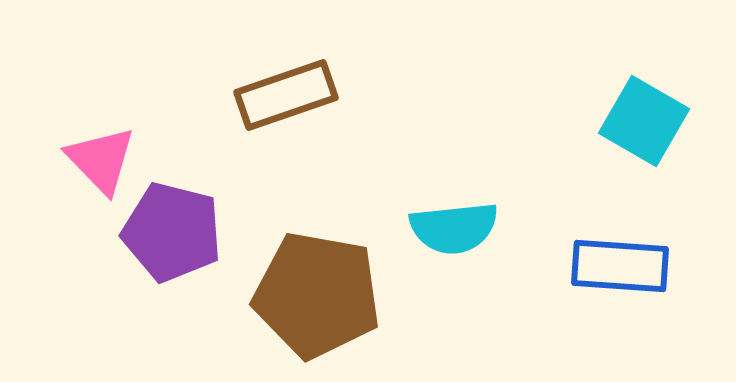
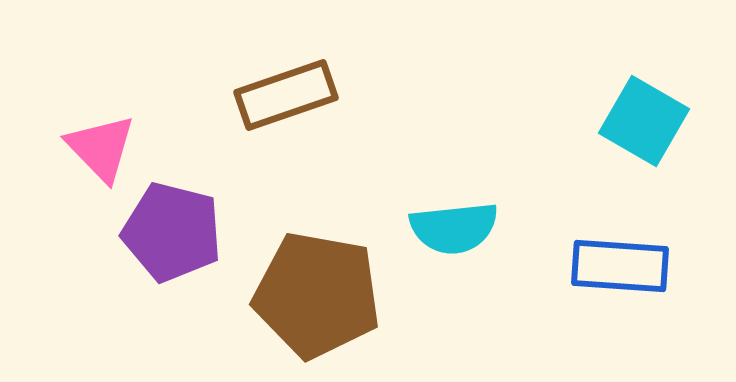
pink triangle: moved 12 px up
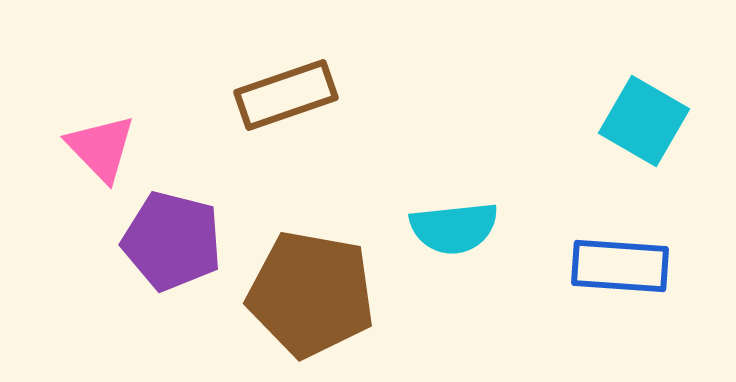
purple pentagon: moved 9 px down
brown pentagon: moved 6 px left, 1 px up
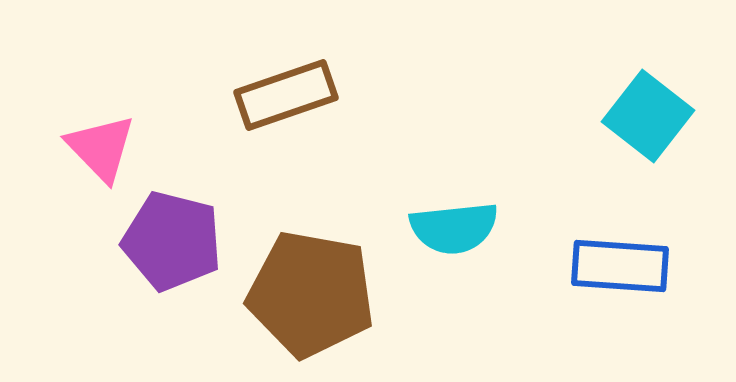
cyan square: moved 4 px right, 5 px up; rotated 8 degrees clockwise
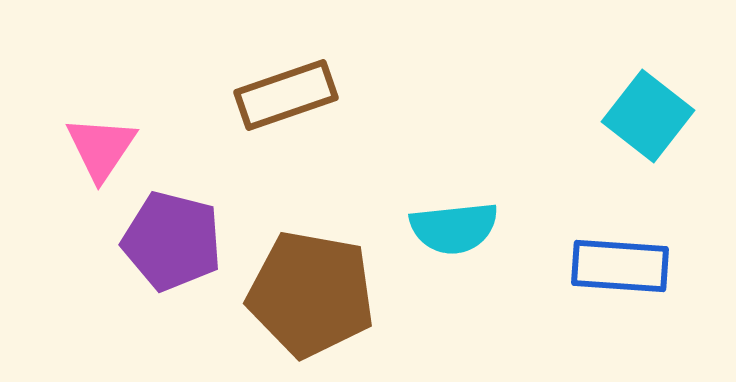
pink triangle: rotated 18 degrees clockwise
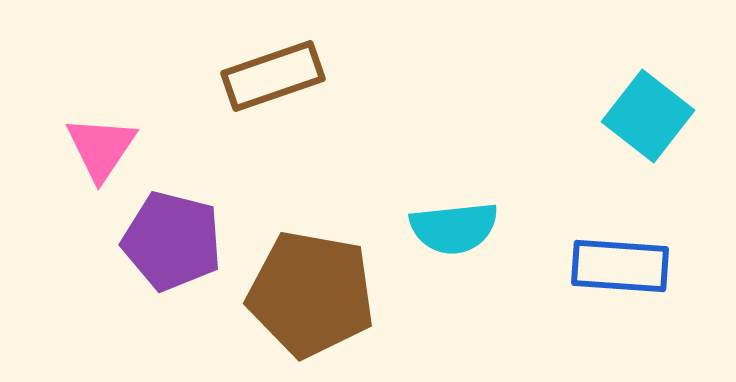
brown rectangle: moved 13 px left, 19 px up
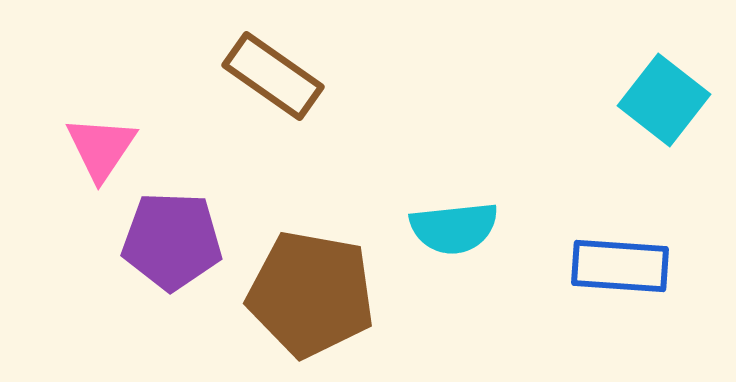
brown rectangle: rotated 54 degrees clockwise
cyan square: moved 16 px right, 16 px up
purple pentagon: rotated 12 degrees counterclockwise
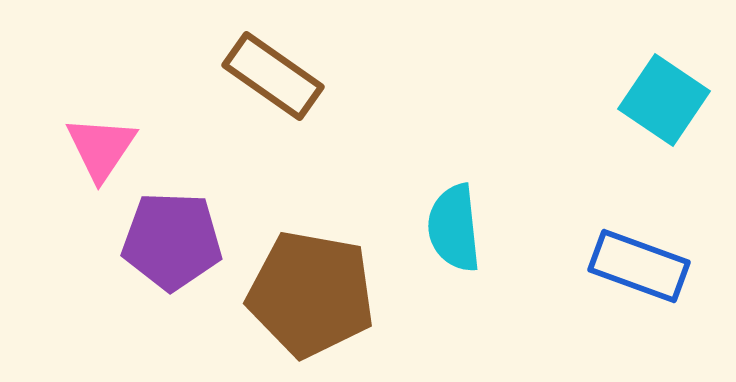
cyan square: rotated 4 degrees counterclockwise
cyan semicircle: rotated 90 degrees clockwise
blue rectangle: moved 19 px right; rotated 16 degrees clockwise
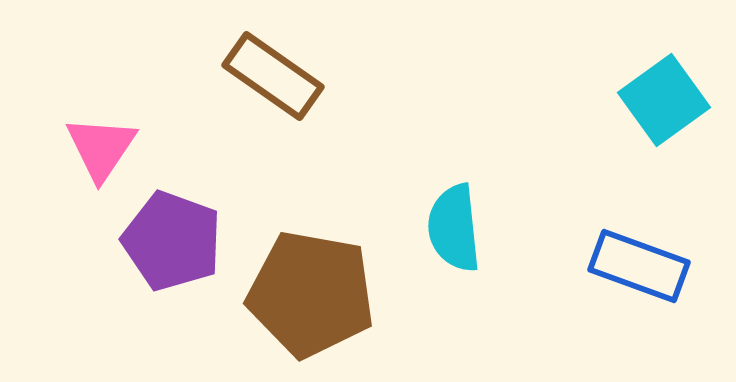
cyan square: rotated 20 degrees clockwise
purple pentagon: rotated 18 degrees clockwise
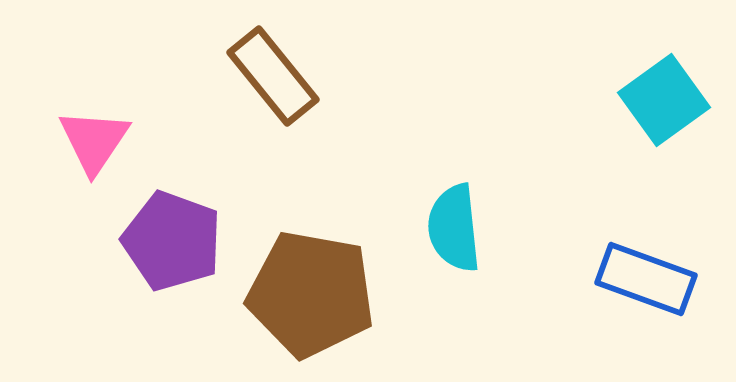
brown rectangle: rotated 16 degrees clockwise
pink triangle: moved 7 px left, 7 px up
blue rectangle: moved 7 px right, 13 px down
